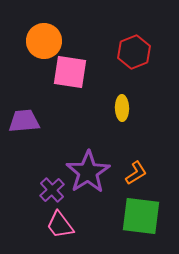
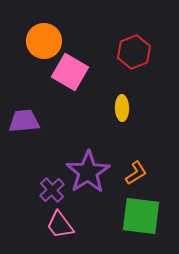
pink square: rotated 21 degrees clockwise
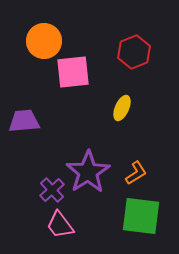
pink square: moved 3 px right; rotated 36 degrees counterclockwise
yellow ellipse: rotated 25 degrees clockwise
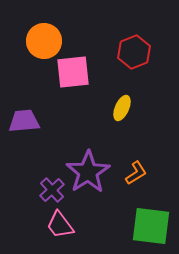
green square: moved 10 px right, 10 px down
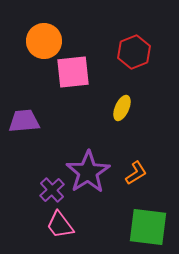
green square: moved 3 px left, 1 px down
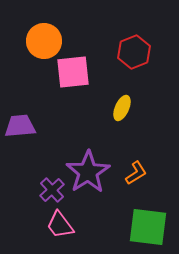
purple trapezoid: moved 4 px left, 5 px down
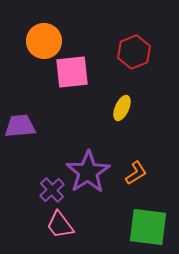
pink square: moved 1 px left
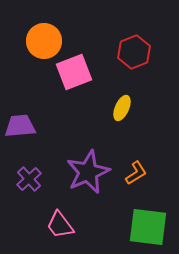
pink square: moved 2 px right; rotated 15 degrees counterclockwise
purple star: rotated 9 degrees clockwise
purple cross: moved 23 px left, 11 px up
